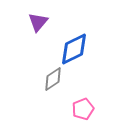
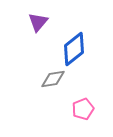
blue diamond: rotated 12 degrees counterclockwise
gray diamond: rotated 25 degrees clockwise
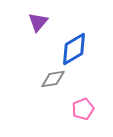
blue diamond: rotated 8 degrees clockwise
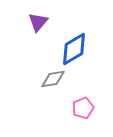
pink pentagon: moved 1 px up
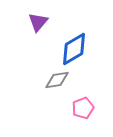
gray diamond: moved 4 px right, 1 px down
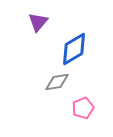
gray diamond: moved 2 px down
